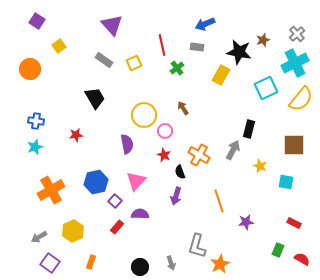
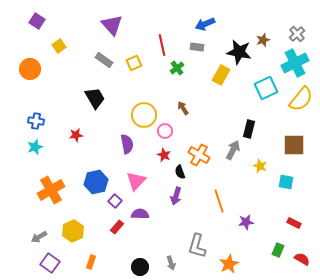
orange star at (220, 264): moved 9 px right
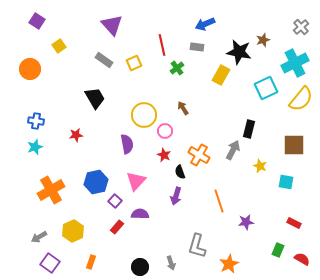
gray cross at (297, 34): moved 4 px right, 7 px up
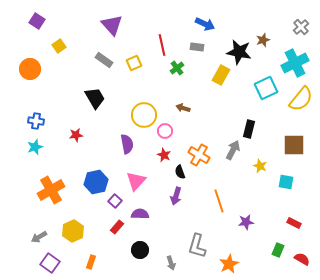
blue arrow at (205, 24): rotated 132 degrees counterclockwise
brown arrow at (183, 108): rotated 40 degrees counterclockwise
black circle at (140, 267): moved 17 px up
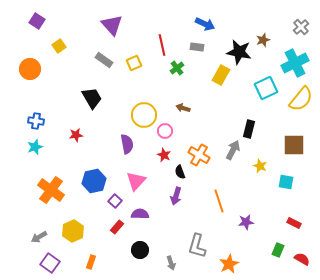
black trapezoid at (95, 98): moved 3 px left
blue hexagon at (96, 182): moved 2 px left, 1 px up
orange cross at (51, 190): rotated 24 degrees counterclockwise
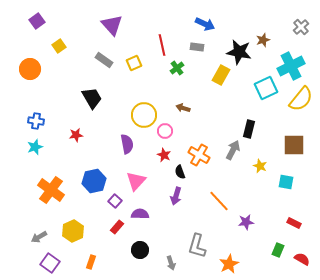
purple square at (37, 21): rotated 21 degrees clockwise
cyan cross at (295, 63): moved 4 px left, 3 px down
orange line at (219, 201): rotated 25 degrees counterclockwise
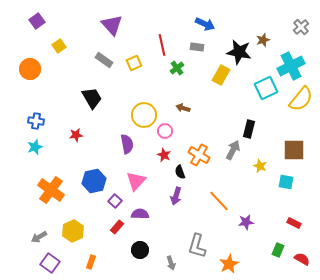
brown square at (294, 145): moved 5 px down
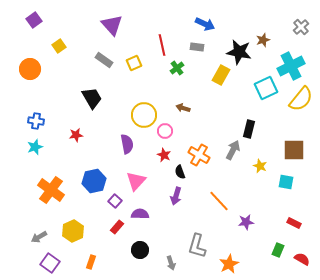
purple square at (37, 21): moved 3 px left, 1 px up
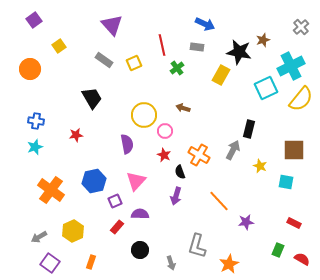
purple square at (115, 201): rotated 24 degrees clockwise
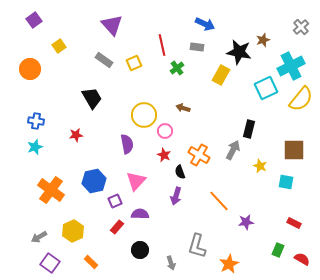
orange rectangle at (91, 262): rotated 64 degrees counterclockwise
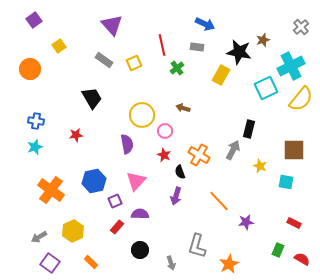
yellow circle at (144, 115): moved 2 px left
